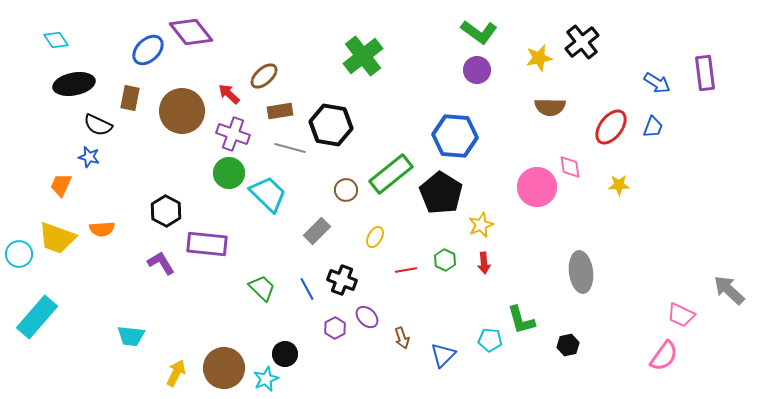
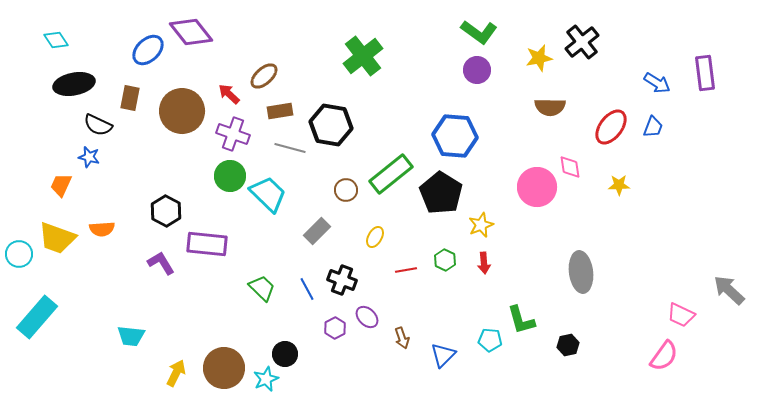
green circle at (229, 173): moved 1 px right, 3 px down
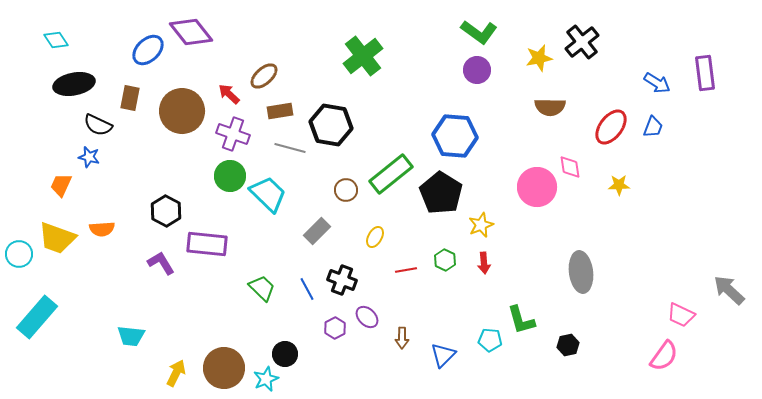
brown arrow at (402, 338): rotated 20 degrees clockwise
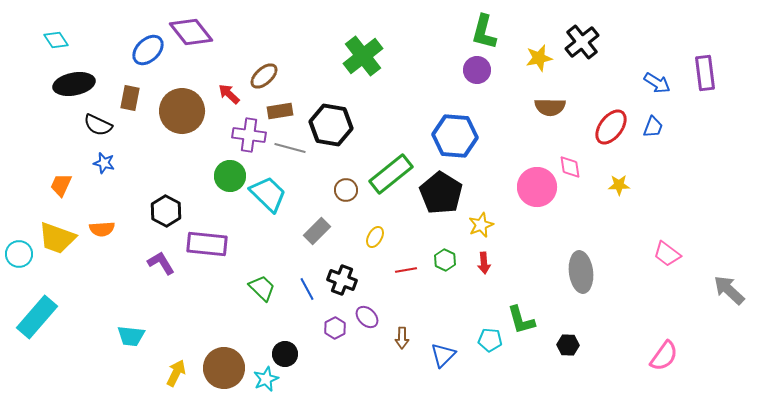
green L-shape at (479, 32): moved 5 px right; rotated 69 degrees clockwise
purple cross at (233, 134): moved 16 px right, 1 px down; rotated 12 degrees counterclockwise
blue star at (89, 157): moved 15 px right, 6 px down
pink trapezoid at (681, 315): moved 14 px left, 61 px up; rotated 12 degrees clockwise
black hexagon at (568, 345): rotated 15 degrees clockwise
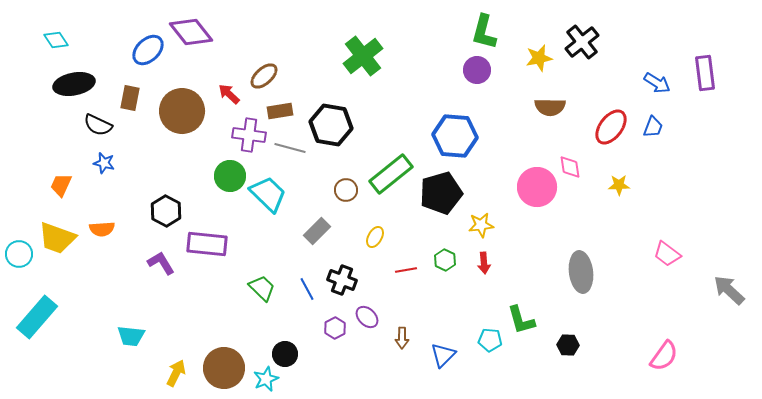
black pentagon at (441, 193): rotated 24 degrees clockwise
yellow star at (481, 225): rotated 15 degrees clockwise
